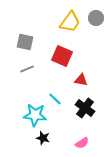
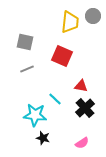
gray circle: moved 3 px left, 2 px up
yellow trapezoid: rotated 30 degrees counterclockwise
red triangle: moved 6 px down
black cross: rotated 12 degrees clockwise
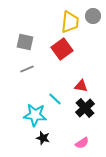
red square: moved 7 px up; rotated 30 degrees clockwise
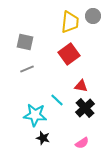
red square: moved 7 px right, 5 px down
cyan line: moved 2 px right, 1 px down
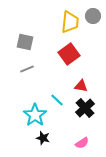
cyan star: rotated 30 degrees clockwise
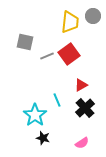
gray line: moved 20 px right, 13 px up
red triangle: moved 1 px up; rotated 40 degrees counterclockwise
cyan line: rotated 24 degrees clockwise
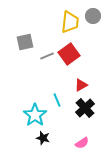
gray square: rotated 24 degrees counterclockwise
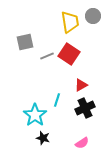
yellow trapezoid: rotated 15 degrees counterclockwise
red square: rotated 20 degrees counterclockwise
cyan line: rotated 40 degrees clockwise
black cross: rotated 18 degrees clockwise
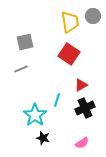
gray line: moved 26 px left, 13 px down
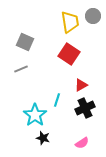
gray square: rotated 36 degrees clockwise
